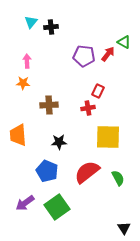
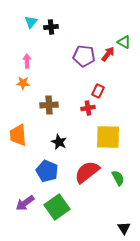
black star: rotated 28 degrees clockwise
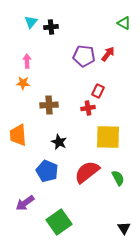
green triangle: moved 19 px up
green square: moved 2 px right, 15 px down
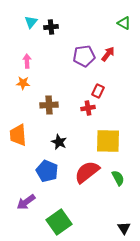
purple pentagon: rotated 15 degrees counterclockwise
yellow square: moved 4 px down
purple arrow: moved 1 px right, 1 px up
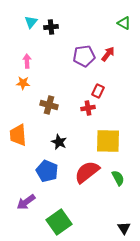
brown cross: rotated 18 degrees clockwise
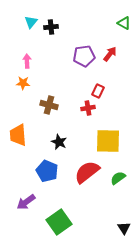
red arrow: moved 2 px right
green semicircle: rotated 98 degrees counterclockwise
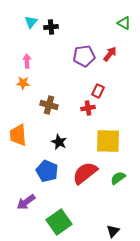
red semicircle: moved 2 px left, 1 px down
black triangle: moved 11 px left, 3 px down; rotated 16 degrees clockwise
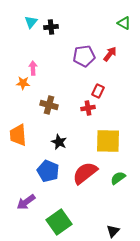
pink arrow: moved 6 px right, 7 px down
blue pentagon: moved 1 px right
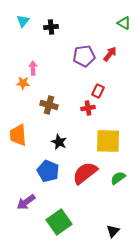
cyan triangle: moved 8 px left, 1 px up
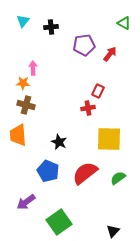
purple pentagon: moved 11 px up
brown cross: moved 23 px left
yellow square: moved 1 px right, 2 px up
